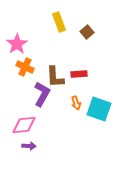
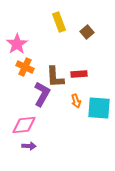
orange arrow: moved 2 px up
cyan square: moved 1 px up; rotated 15 degrees counterclockwise
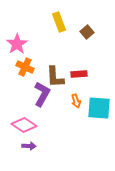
pink diamond: rotated 40 degrees clockwise
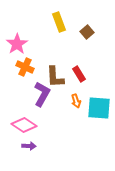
red rectangle: rotated 63 degrees clockwise
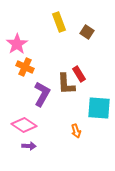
brown square: rotated 16 degrees counterclockwise
brown L-shape: moved 11 px right, 7 px down
orange arrow: moved 30 px down
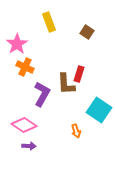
yellow rectangle: moved 10 px left
red rectangle: rotated 49 degrees clockwise
cyan square: moved 2 px down; rotated 30 degrees clockwise
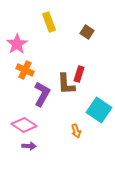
orange cross: moved 3 px down
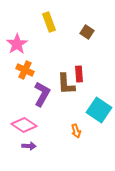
red rectangle: rotated 21 degrees counterclockwise
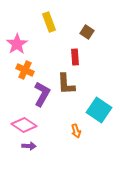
red rectangle: moved 4 px left, 17 px up
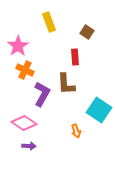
pink star: moved 1 px right, 2 px down
pink diamond: moved 2 px up
